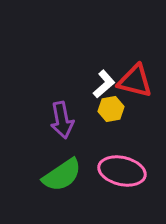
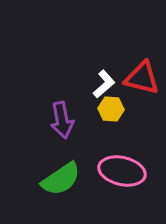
red triangle: moved 7 px right, 3 px up
yellow hexagon: rotated 15 degrees clockwise
green semicircle: moved 1 px left, 4 px down
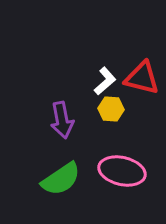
white L-shape: moved 1 px right, 3 px up
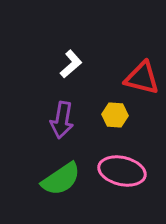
white L-shape: moved 34 px left, 17 px up
yellow hexagon: moved 4 px right, 6 px down
purple arrow: rotated 21 degrees clockwise
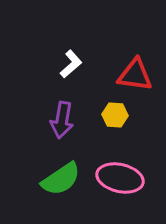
red triangle: moved 7 px left, 3 px up; rotated 6 degrees counterclockwise
pink ellipse: moved 2 px left, 7 px down
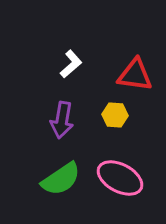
pink ellipse: rotated 15 degrees clockwise
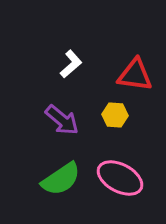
purple arrow: rotated 60 degrees counterclockwise
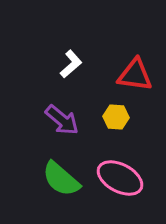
yellow hexagon: moved 1 px right, 2 px down
green semicircle: rotated 75 degrees clockwise
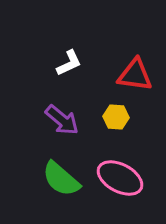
white L-shape: moved 2 px left, 1 px up; rotated 16 degrees clockwise
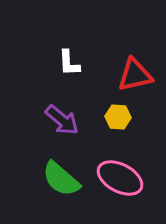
white L-shape: rotated 112 degrees clockwise
red triangle: rotated 21 degrees counterclockwise
yellow hexagon: moved 2 px right
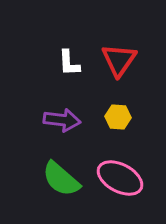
red triangle: moved 16 px left, 15 px up; rotated 42 degrees counterclockwise
purple arrow: rotated 33 degrees counterclockwise
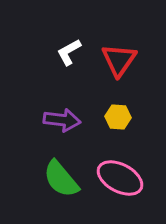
white L-shape: moved 11 px up; rotated 64 degrees clockwise
green semicircle: rotated 9 degrees clockwise
